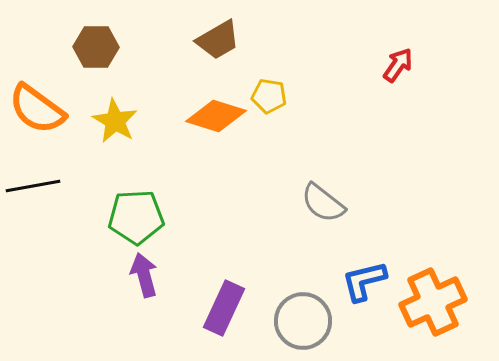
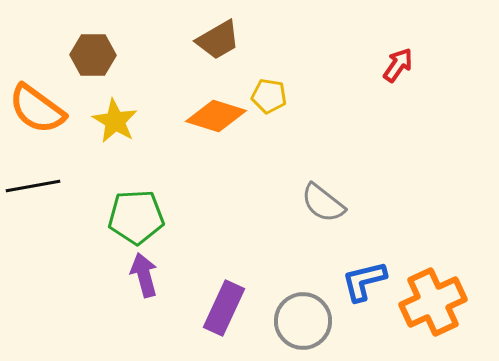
brown hexagon: moved 3 px left, 8 px down
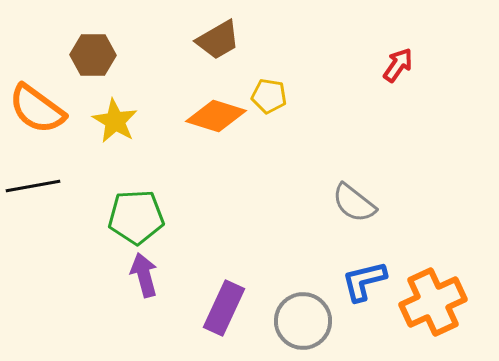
gray semicircle: moved 31 px right
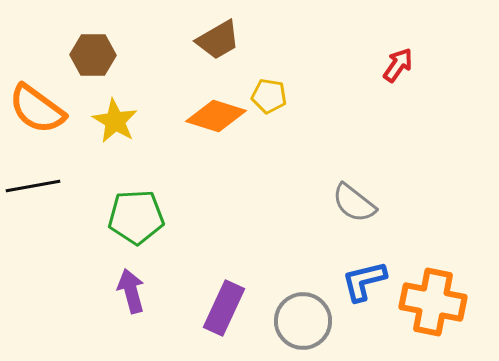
purple arrow: moved 13 px left, 16 px down
orange cross: rotated 36 degrees clockwise
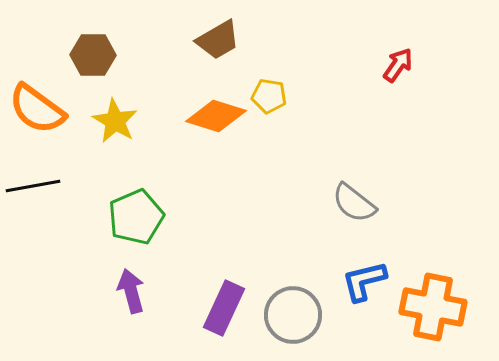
green pentagon: rotated 20 degrees counterclockwise
orange cross: moved 5 px down
gray circle: moved 10 px left, 6 px up
